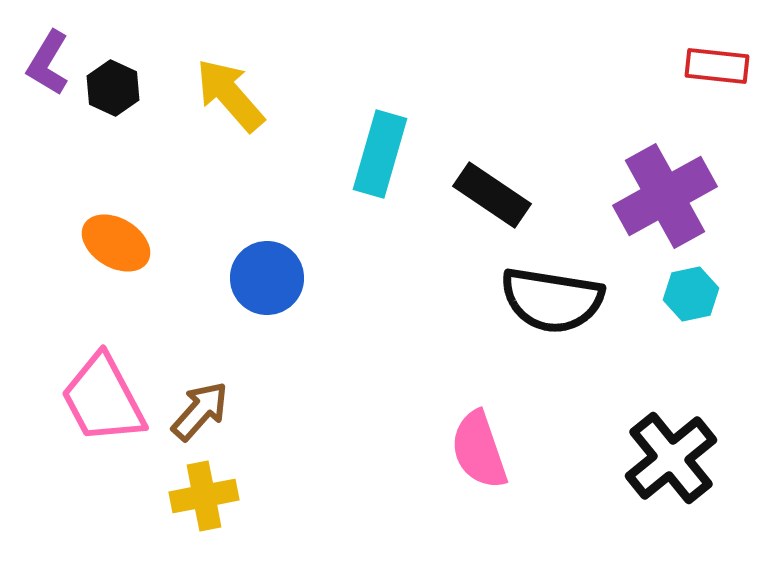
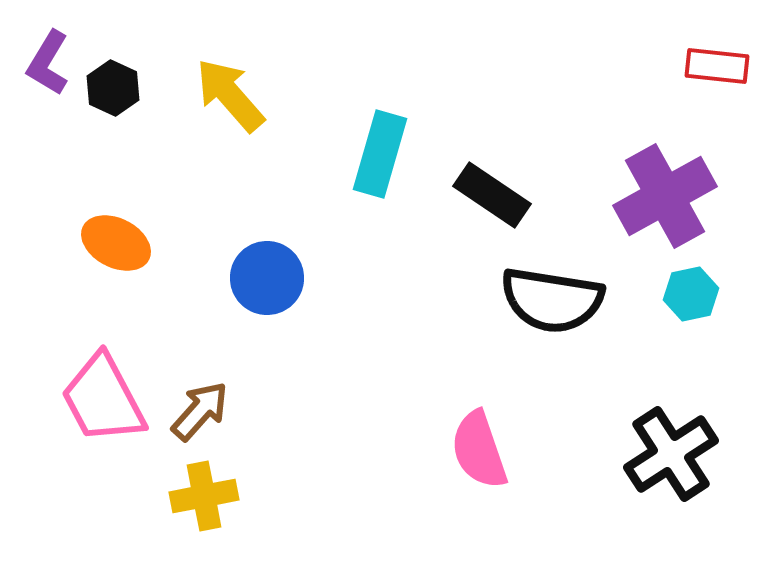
orange ellipse: rotated 4 degrees counterclockwise
black cross: moved 4 px up; rotated 6 degrees clockwise
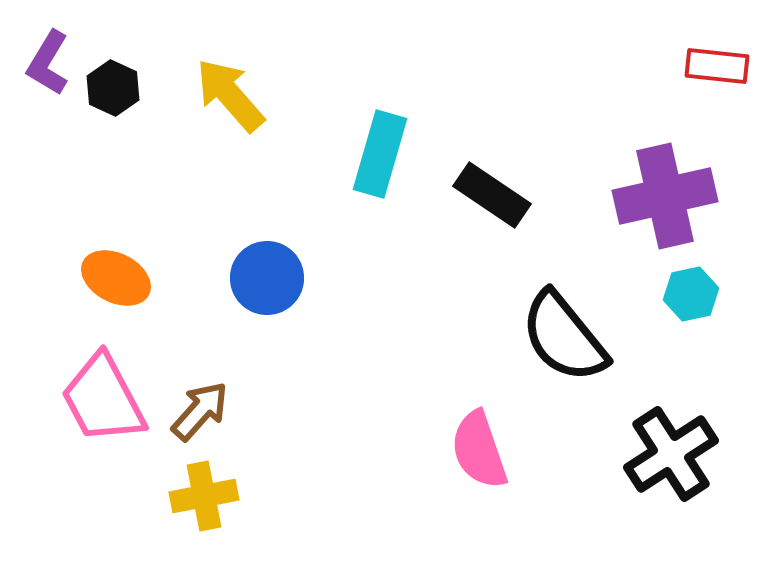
purple cross: rotated 16 degrees clockwise
orange ellipse: moved 35 px down
black semicircle: moved 12 px right, 37 px down; rotated 42 degrees clockwise
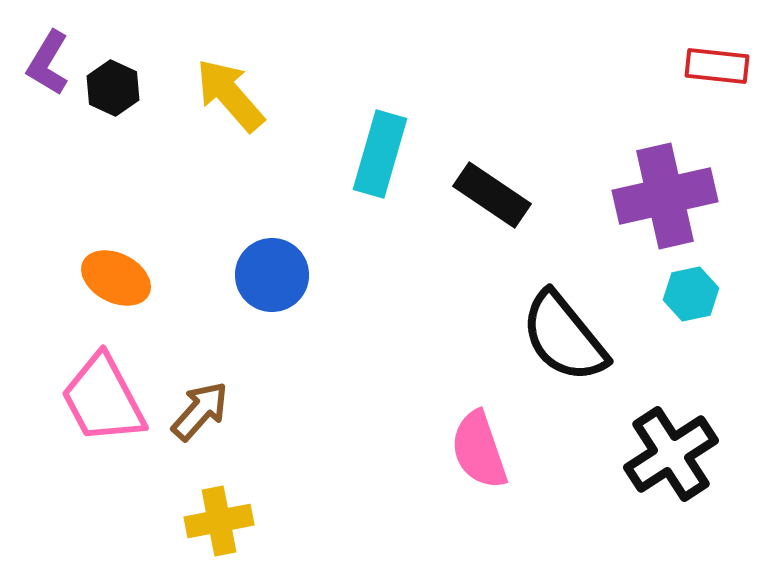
blue circle: moved 5 px right, 3 px up
yellow cross: moved 15 px right, 25 px down
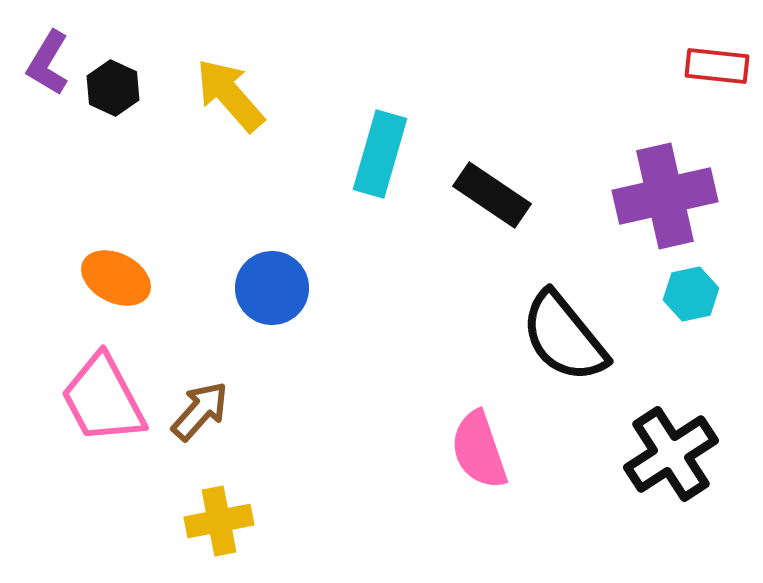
blue circle: moved 13 px down
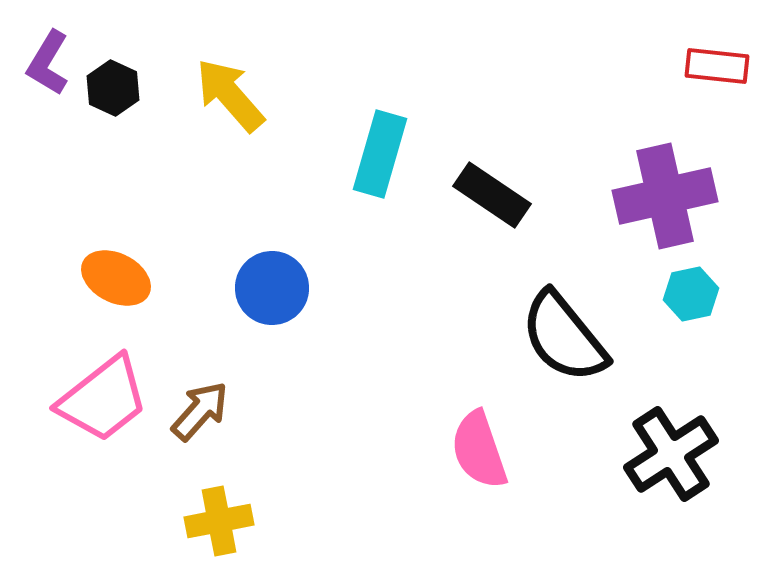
pink trapezoid: rotated 100 degrees counterclockwise
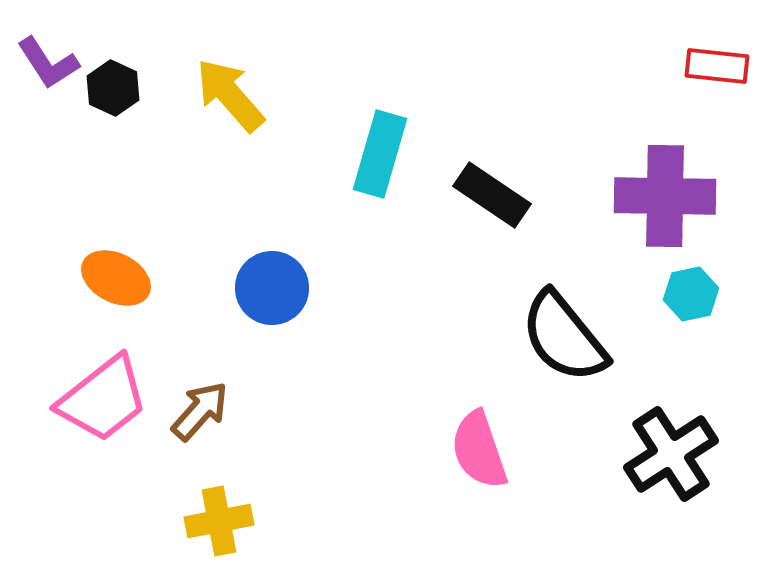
purple L-shape: rotated 64 degrees counterclockwise
purple cross: rotated 14 degrees clockwise
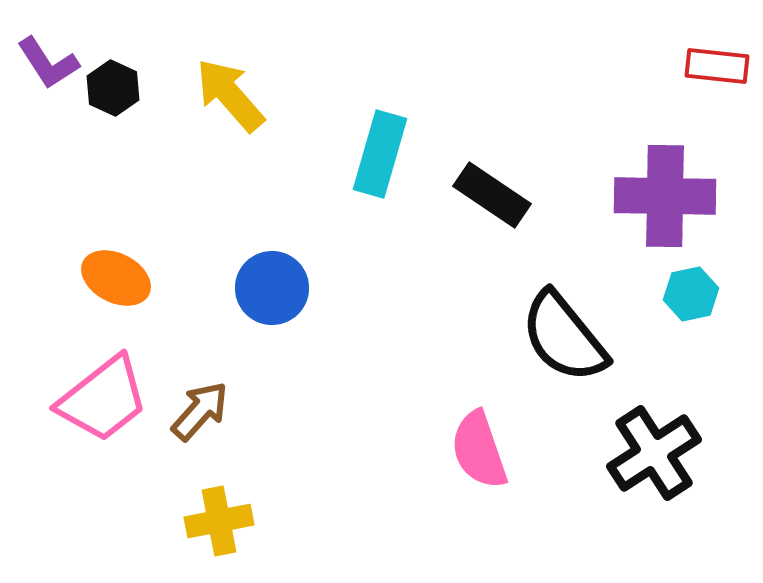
black cross: moved 17 px left, 1 px up
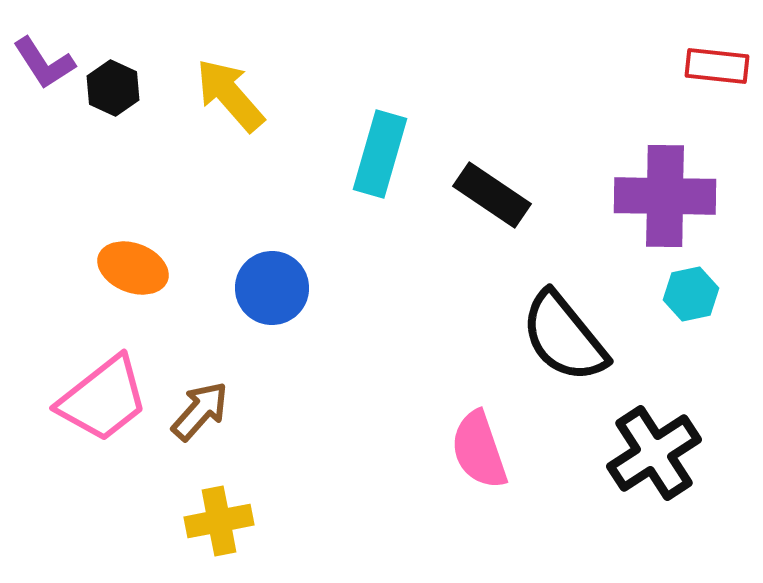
purple L-shape: moved 4 px left
orange ellipse: moved 17 px right, 10 px up; rotated 6 degrees counterclockwise
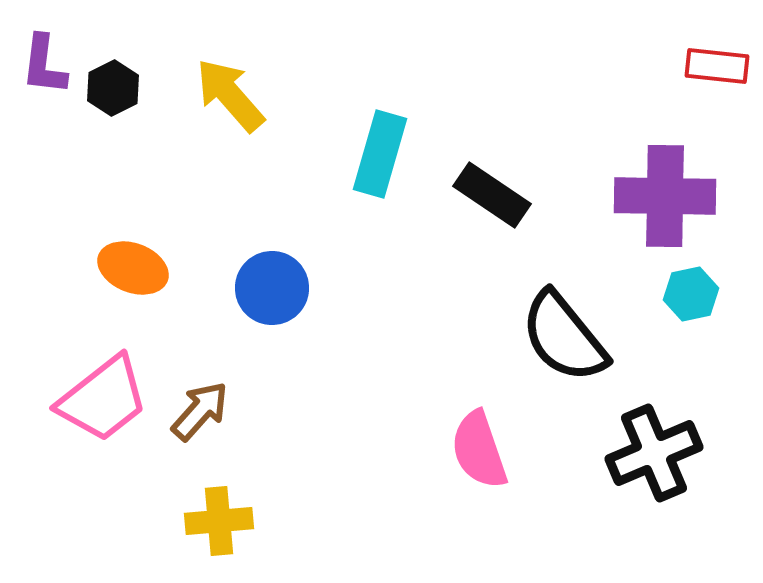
purple L-shape: moved 2 px down; rotated 40 degrees clockwise
black hexagon: rotated 8 degrees clockwise
black cross: rotated 10 degrees clockwise
yellow cross: rotated 6 degrees clockwise
